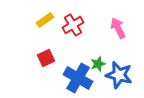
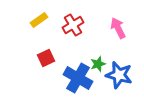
yellow rectangle: moved 6 px left
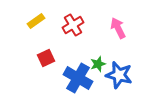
yellow rectangle: moved 3 px left, 1 px down
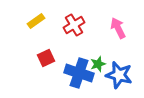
red cross: moved 1 px right
blue cross: moved 1 px right, 5 px up; rotated 12 degrees counterclockwise
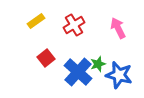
red square: rotated 12 degrees counterclockwise
blue cross: moved 1 px left, 1 px up; rotated 24 degrees clockwise
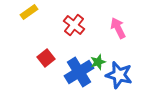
yellow rectangle: moved 7 px left, 9 px up
red cross: rotated 20 degrees counterclockwise
green star: moved 2 px up
blue cross: moved 1 px right; rotated 16 degrees clockwise
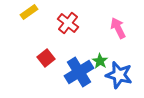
red cross: moved 6 px left, 2 px up
green star: moved 2 px right, 1 px up; rotated 21 degrees counterclockwise
